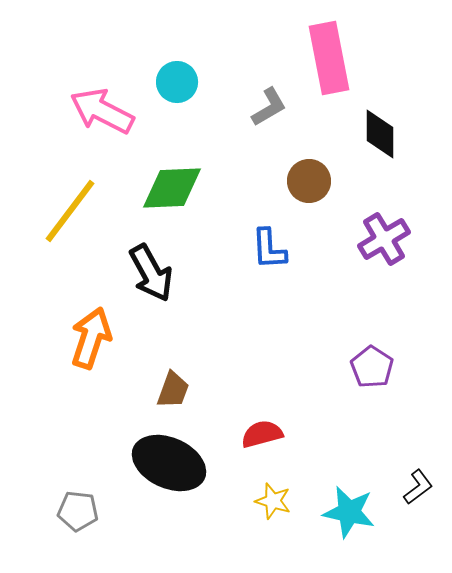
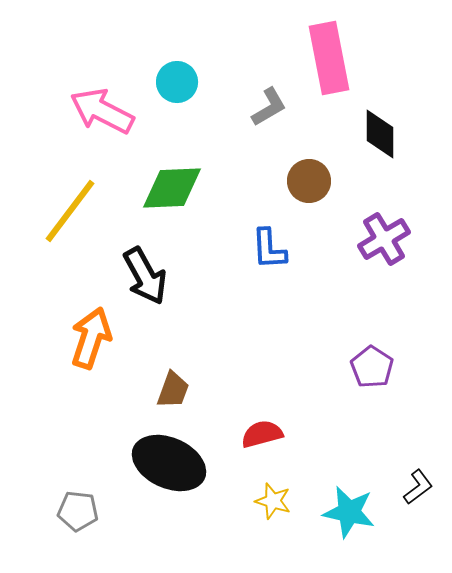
black arrow: moved 6 px left, 3 px down
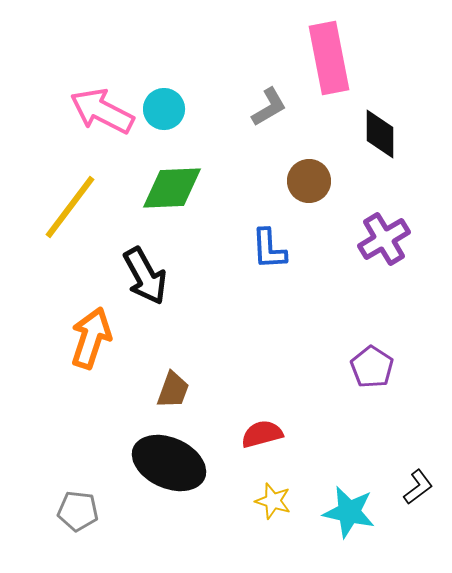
cyan circle: moved 13 px left, 27 px down
yellow line: moved 4 px up
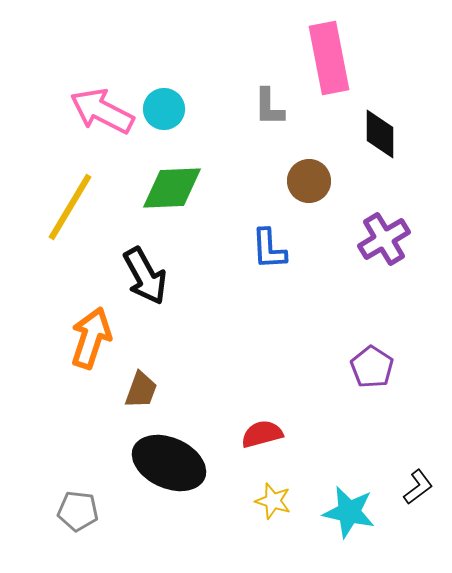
gray L-shape: rotated 120 degrees clockwise
yellow line: rotated 6 degrees counterclockwise
brown trapezoid: moved 32 px left
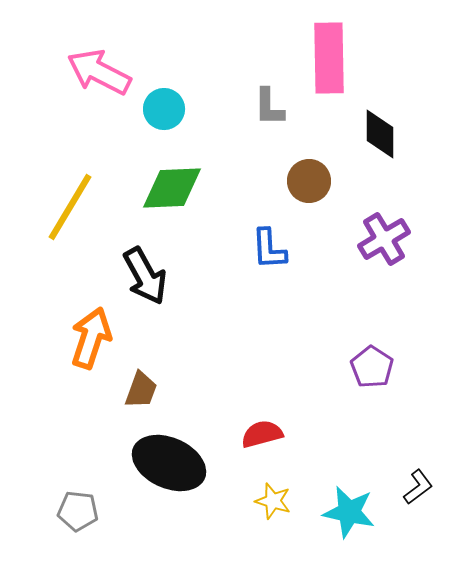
pink rectangle: rotated 10 degrees clockwise
pink arrow: moved 3 px left, 39 px up
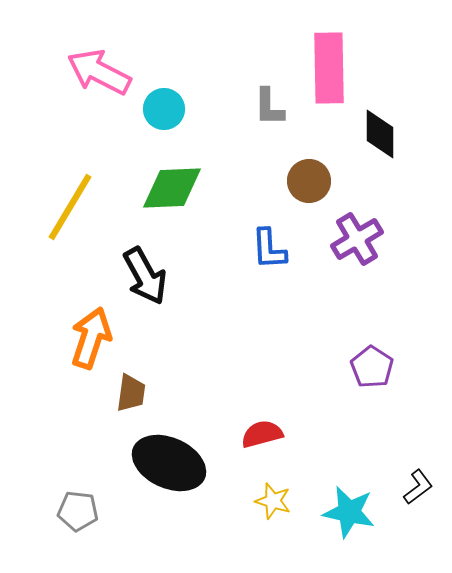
pink rectangle: moved 10 px down
purple cross: moved 27 px left
brown trapezoid: moved 10 px left, 3 px down; rotated 12 degrees counterclockwise
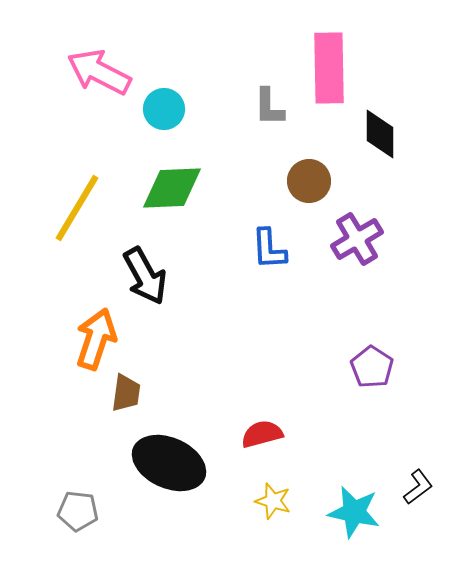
yellow line: moved 7 px right, 1 px down
orange arrow: moved 5 px right, 1 px down
brown trapezoid: moved 5 px left
cyan star: moved 5 px right
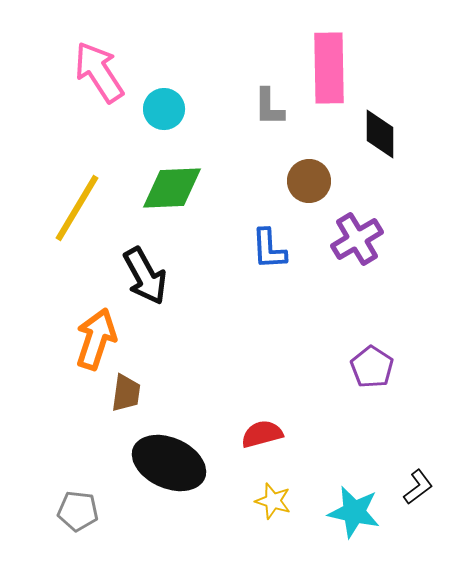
pink arrow: rotated 30 degrees clockwise
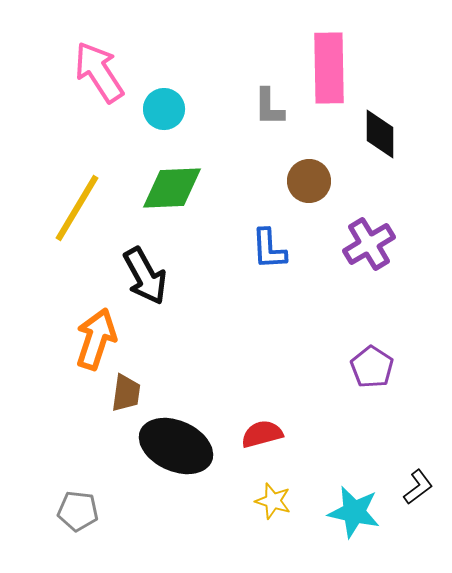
purple cross: moved 12 px right, 5 px down
black ellipse: moved 7 px right, 17 px up
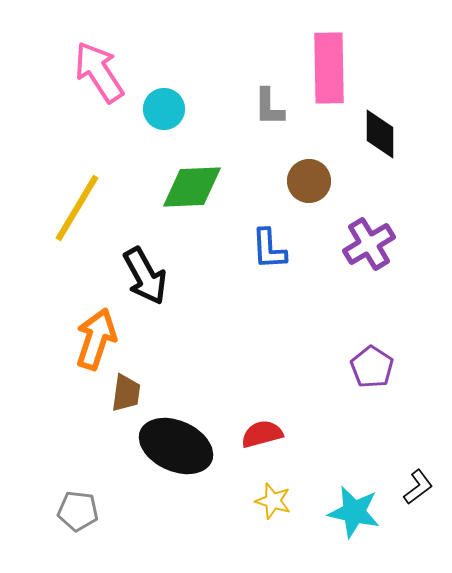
green diamond: moved 20 px right, 1 px up
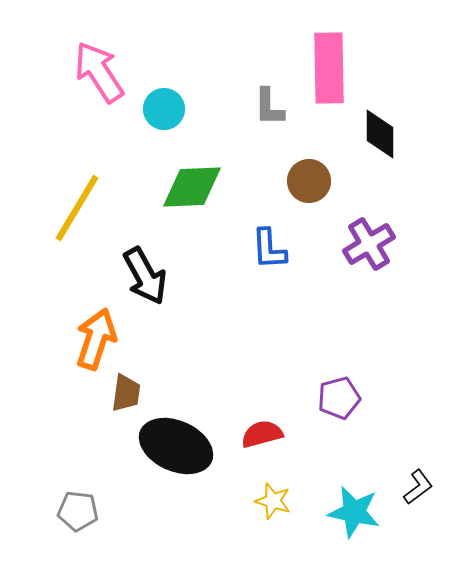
purple pentagon: moved 33 px left, 31 px down; rotated 24 degrees clockwise
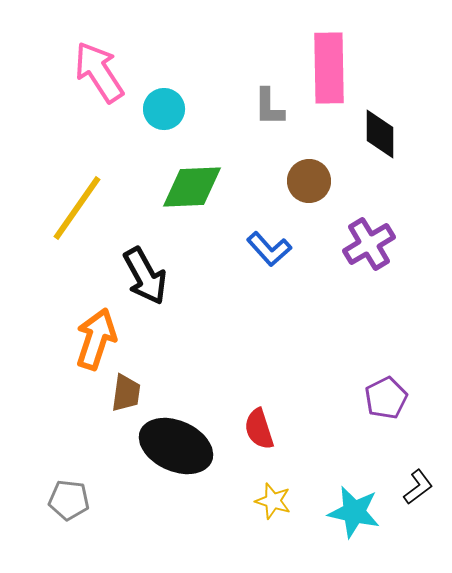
yellow line: rotated 4 degrees clockwise
blue L-shape: rotated 39 degrees counterclockwise
purple pentagon: moved 47 px right; rotated 12 degrees counterclockwise
red semicircle: moved 3 px left, 5 px up; rotated 93 degrees counterclockwise
gray pentagon: moved 9 px left, 11 px up
